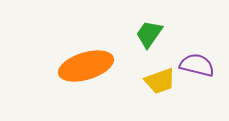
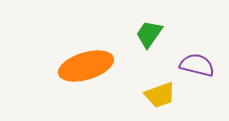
yellow trapezoid: moved 14 px down
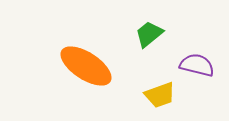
green trapezoid: rotated 16 degrees clockwise
orange ellipse: rotated 50 degrees clockwise
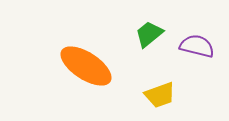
purple semicircle: moved 19 px up
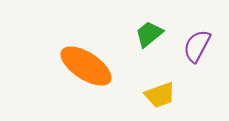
purple semicircle: rotated 76 degrees counterclockwise
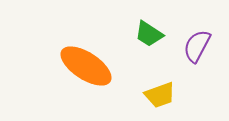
green trapezoid: rotated 108 degrees counterclockwise
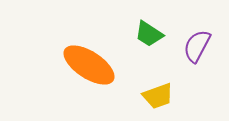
orange ellipse: moved 3 px right, 1 px up
yellow trapezoid: moved 2 px left, 1 px down
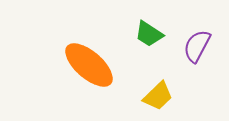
orange ellipse: rotated 8 degrees clockwise
yellow trapezoid: rotated 24 degrees counterclockwise
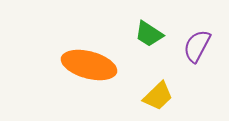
orange ellipse: rotated 26 degrees counterclockwise
